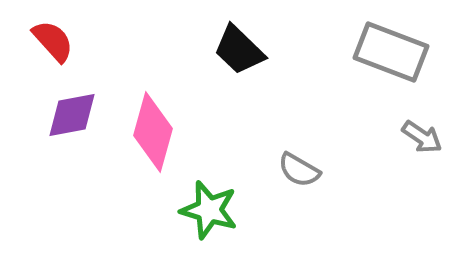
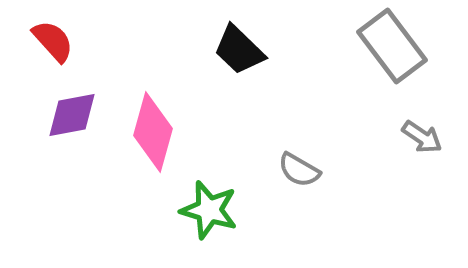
gray rectangle: moved 1 px right, 6 px up; rotated 32 degrees clockwise
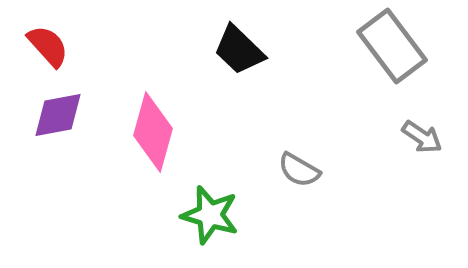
red semicircle: moved 5 px left, 5 px down
purple diamond: moved 14 px left
green star: moved 1 px right, 5 px down
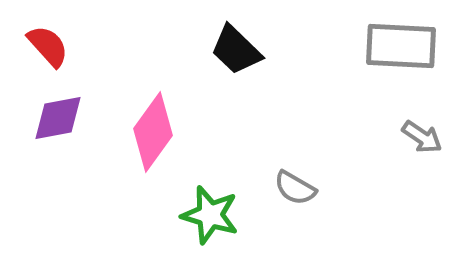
gray rectangle: moved 9 px right; rotated 50 degrees counterclockwise
black trapezoid: moved 3 px left
purple diamond: moved 3 px down
pink diamond: rotated 20 degrees clockwise
gray semicircle: moved 4 px left, 18 px down
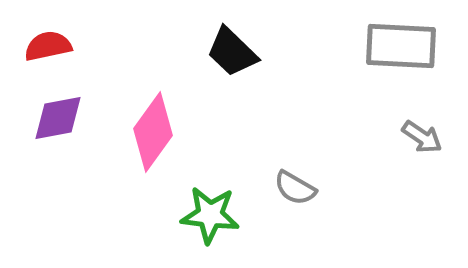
red semicircle: rotated 60 degrees counterclockwise
black trapezoid: moved 4 px left, 2 px down
green star: rotated 10 degrees counterclockwise
